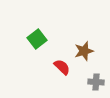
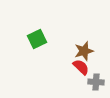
green square: rotated 12 degrees clockwise
red semicircle: moved 19 px right
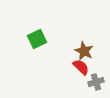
brown star: rotated 30 degrees counterclockwise
gray cross: rotated 21 degrees counterclockwise
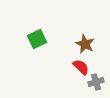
brown star: moved 1 px right, 7 px up
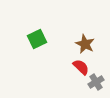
gray cross: rotated 14 degrees counterclockwise
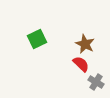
red semicircle: moved 3 px up
gray cross: rotated 28 degrees counterclockwise
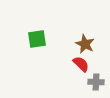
green square: rotated 18 degrees clockwise
gray cross: rotated 28 degrees counterclockwise
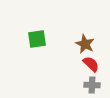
red semicircle: moved 10 px right
gray cross: moved 4 px left, 3 px down
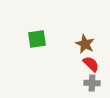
gray cross: moved 2 px up
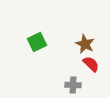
green square: moved 3 px down; rotated 18 degrees counterclockwise
gray cross: moved 19 px left, 2 px down
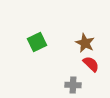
brown star: moved 1 px up
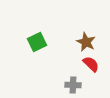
brown star: moved 1 px right, 1 px up
